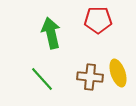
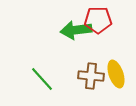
green arrow: moved 25 px right, 3 px up; rotated 84 degrees counterclockwise
yellow ellipse: moved 2 px left, 1 px down
brown cross: moved 1 px right, 1 px up
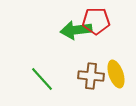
red pentagon: moved 2 px left, 1 px down
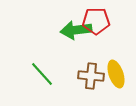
green line: moved 5 px up
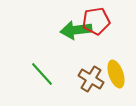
red pentagon: rotated 8 degrees counterclockwise
brown cross: moved 3 px down; rotated 25 degrees clockwise
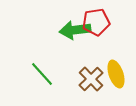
red pentagon: moved 1 px down
green arrow: moved 1 px left
brown cross: rotated 15 degrees clockwise
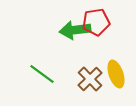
green line: rotated 12 degrees counterclockwise
brown cross: moved 1 px left
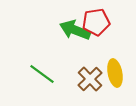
green arrow: rotated 28 degrees clockwise
yellow ellipse: moved 1 px left, 1 px up; rotated 8 degrees clockwise
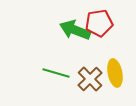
red pentagon: moved 3 px right, 1 px down
green line: moved 14 px right, 1 px up; rotated 20 degrees counterclockwise
